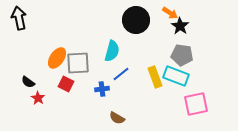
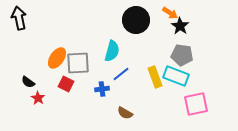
brown semicircle: moved 8 px right, 5 px up
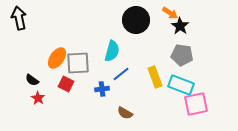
cyan rectangle: moved 5 px right, 9 px down
black semicircle: moved 4 px right, 2 px up
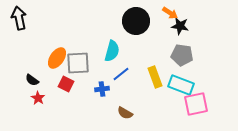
black circle: moved 1 px down
black star: rotated 24 degrees counterclockwise
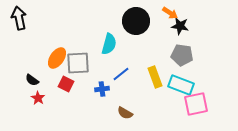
cyan semicircle: moved 3 px left, 7 px up
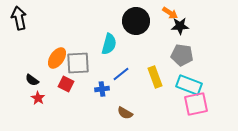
black star: rotated 12 degrees counterclockwise
cyan rectangle: moved 8 px right
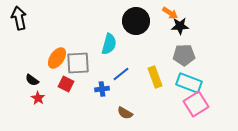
gray pentagon: moved 2 px right; rotated 10 degrees counterclockwise
cyan rectangle: moved 2 px up
pink square: rotated 20 degrees counterclockwise
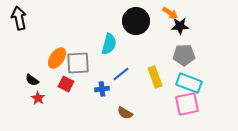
pink square: moved 9 px left; rotated 20 degrees clockwise
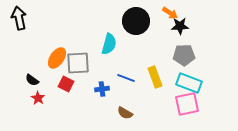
blue line: moved 5 px right, 4 px down; rotated 60 degrees clockwise
